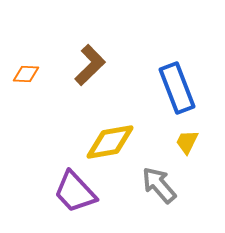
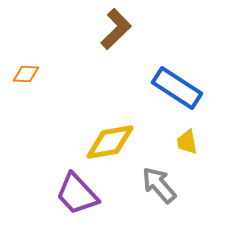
brown L-shape: moved 26 px right, 36 px up
blue rectangle: rotated 36 degrees counterclockwise
yellow trapezoid: rotated 36 degrees counterclockwise
purple trapezoid: moved 2 px right, 2 px down
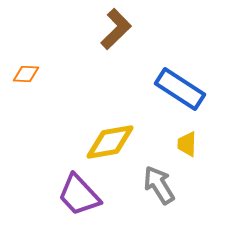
blue rectangle: moved 3 px right, 1 px down
yellow trapezoid: moved 2 px down; rotated 12 degrees clockwise
gray arrow: rotated 9 degrees clockwise
purple trapezoid: moved 2 px right, 1 px down
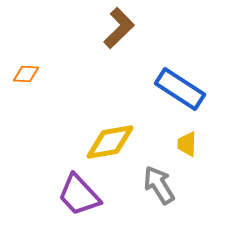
brown L-shape: moved 3 px right, 1 px up
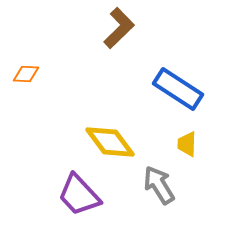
blue rectangle: moved 2 px left
yellow diamond: rotated 63 degrees clockwise
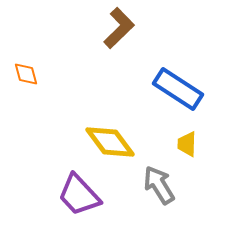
orange diamond: rotated 72 degrees clockwise
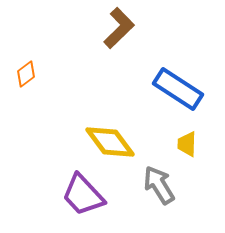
orange diamond: rotated 68 degrees clockwise
purple trapezoid: moved 4 px right
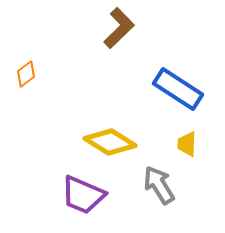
yellow diamond: rotated 21 degrees counterclockwise
purple trapezoid: rotated 24 degrees counterclockwise
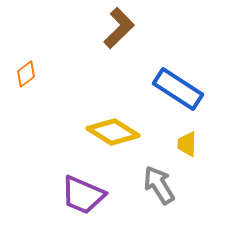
yellow diamond: moved 3 px right, 10 px up
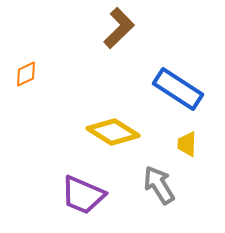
orange diamond: rotated 12 degrees clockwise
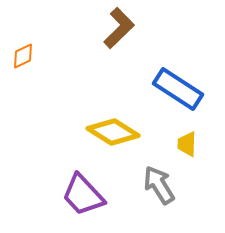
orange diamond: moved 3 px left, 18 px up
purple trapezoid: rotated 24 degrees clockwise
